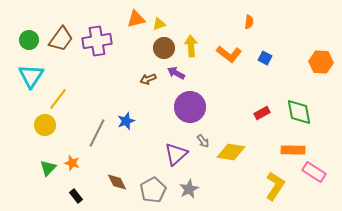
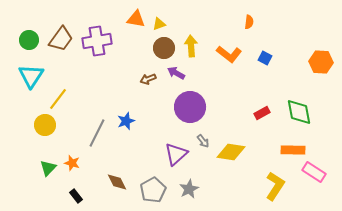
orange triangle: rotated 24 degrees clockwise
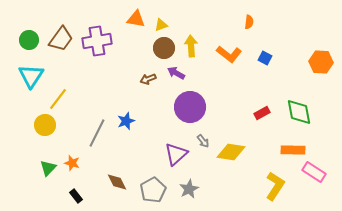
yellow triangle: moved 2 px right, 1 px down
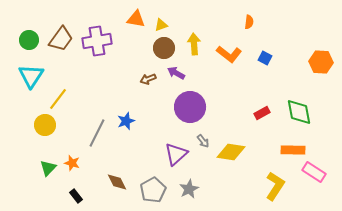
yellow arrow: moved 3 px right, 2 px up
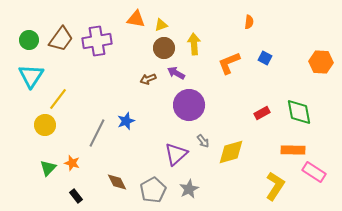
orange L-shape: moved 9 px down; rotated 120 degrees clockwise
purple circle: moved 1 px left, 2 px up
yellow diamond: rotated 24 degrees counterclockwise
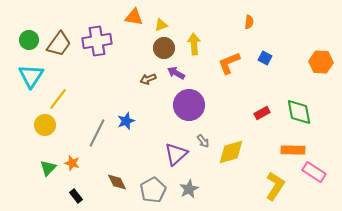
orange triangle: moved 2 px left, 2 px up
brown trapezoid: moved 2 px left, 5 px down
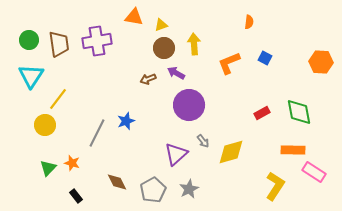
brown trapezoid: rotated 44 degrees counterclockwise
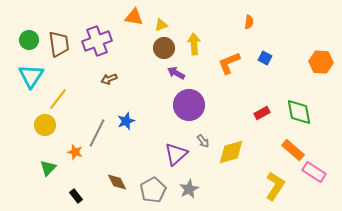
purple cross: rotated 12 degrees counterclockwise
brown arrow: moved 39 px left
orange rectangle: rotated 40 degrees clockwise
orange star: moved 3 px right, 11 px up
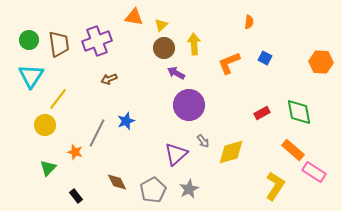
yellow triangle: rotated 24 degrees counterclockwise
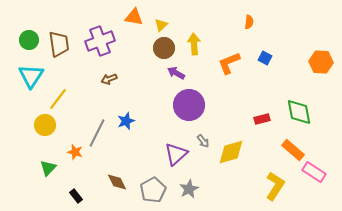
purple cross: moved 3 px right
red rectangle: moved 6 px down; rotated 14 degrees clockwise
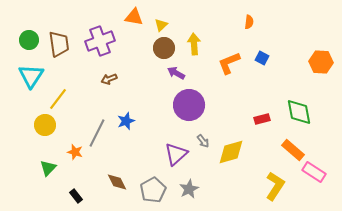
blue square: moved 3 px left
